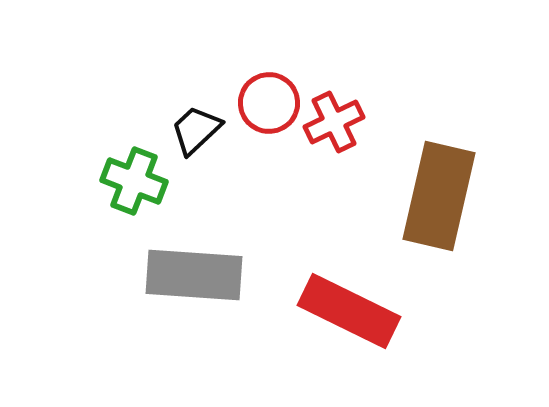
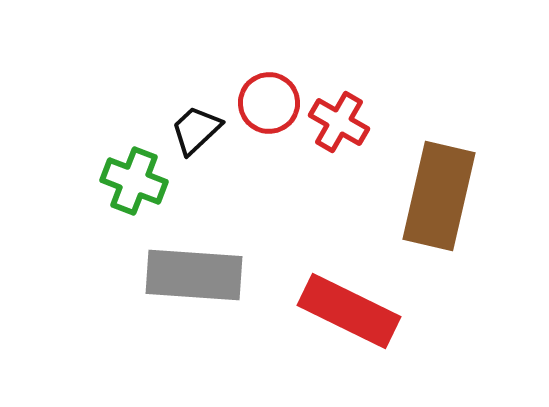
red cross: moved 5 px right; rotated 34 degrees counterclockwise
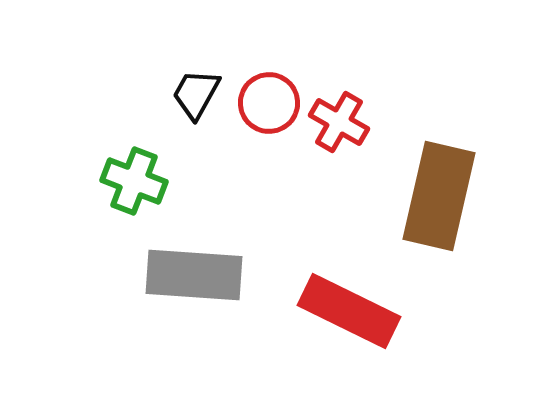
black trapezoid: moved 36 px up; rotated 18 degrees counterclockwise
